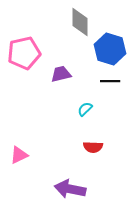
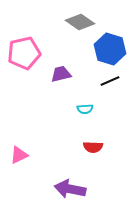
gray diamond: rotated 56 degrees counterclockwise
black line: rotated 24 degrees counterclockwise
cyan semicircle: rotated 140 degrees counterclockwise
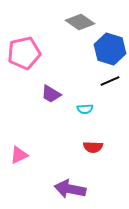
purple trapezoid: moved 10 px left, 20 px down; rotated 135 degrees counterclockwise
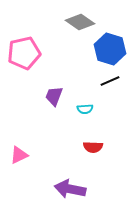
purple trapezoid: moved 3 px right, 2 px down; rotated 80 degrees clockwise
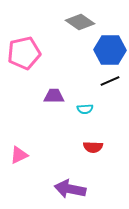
blue hexagon: moved 1 px down; rotated 16 degrees counterclockwise
purple trapezoid: rotated 70 degrees clockwise
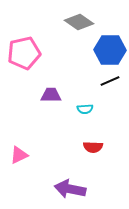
gray diamond: moved 1 px left
purple trapezoid: moved 3 px left, 1 px up
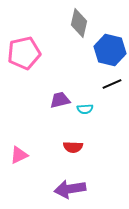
gray diamond: moved 1 px down; rotated 68 degrees clockwise
blue hexagon: rotated 12 degrees clockwise
black line: moved 2 px right, 3 px down
purple trapezoid: moved 9 px right, 5 px down; rotated 15 degrees counterclockwise
red semicircle: moved 20 px left
purple arrow: rotated 20 degrees counterclockwise
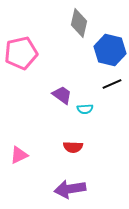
pink pentagon: moved 3 px left
purple trapezoid: moved 2 px right, 5 px up; rotated 50 degrees clockwise
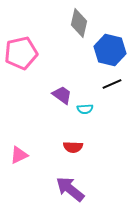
purple arrow: rotated 48 degrees clockwise
